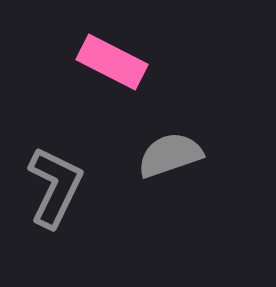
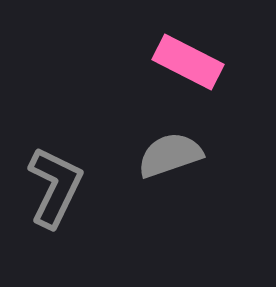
pink rectangle: moved 76 px right
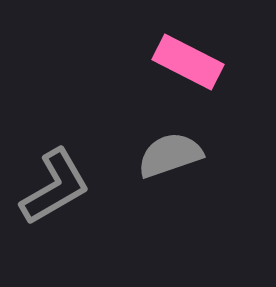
gray L-shape: rotated 34 degrees clockwise
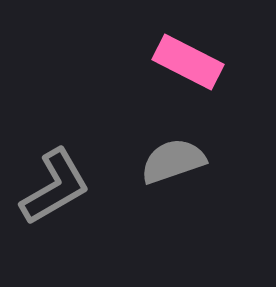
gray semicircle: moved 3 px right, 6 px down
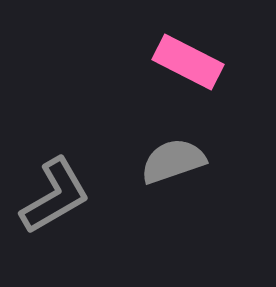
gray L-shape: moved 9 px down
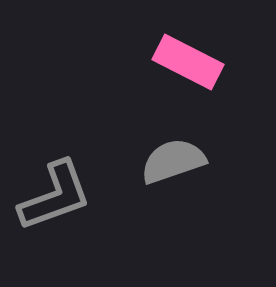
gray L-shape: rotated 10 degrees clockwise
